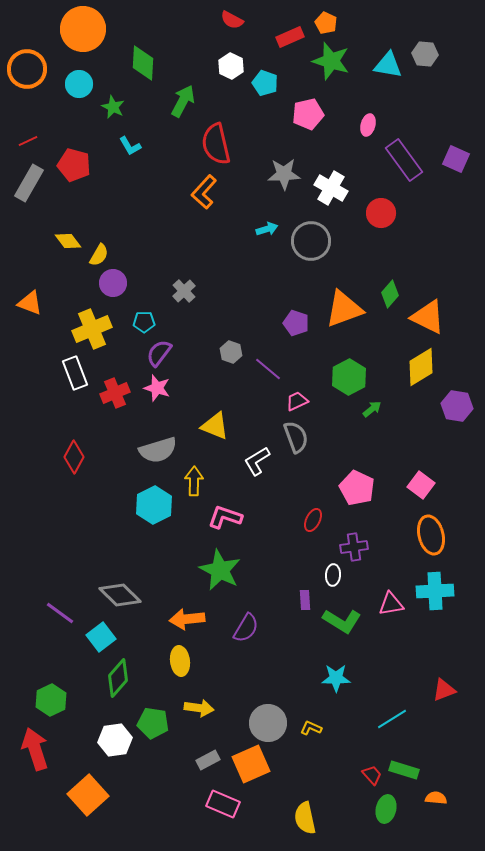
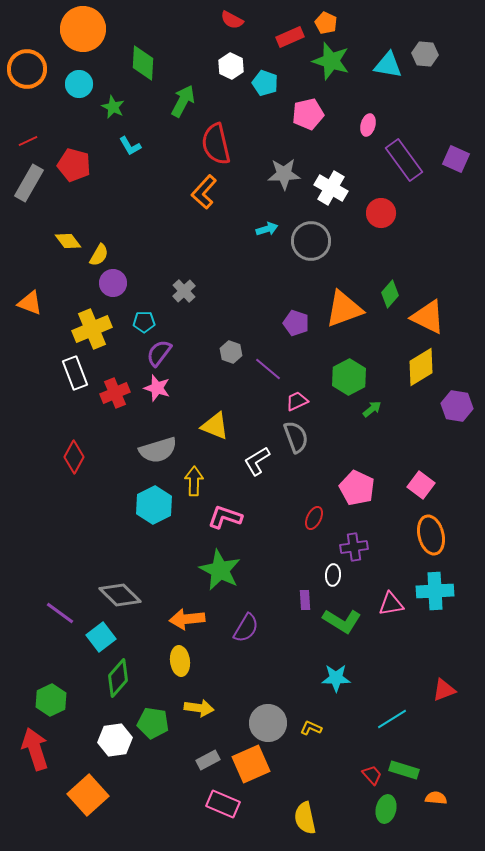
red ellipse at (313, 520): moved 1 px right, 2 px up
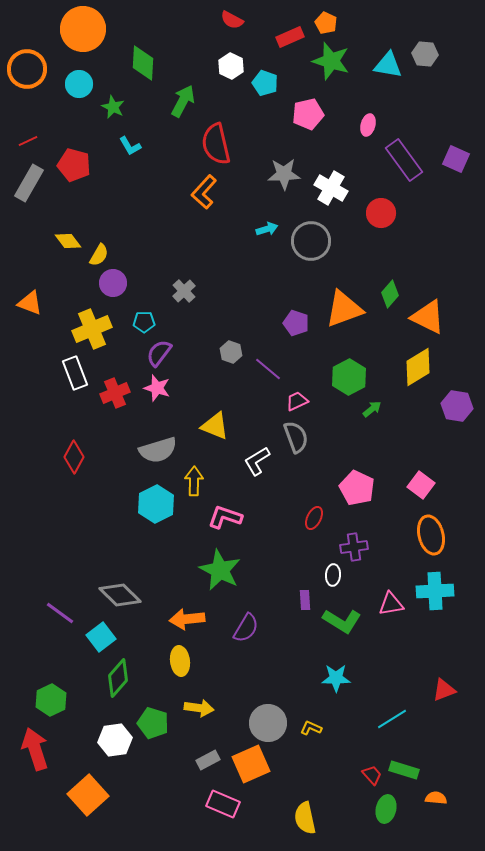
yellow diamond at (421, 367): moved 3 px left
cyan hexagon at (154, 505): moved 2 px right, 1 px up
green pentagon at (153, 723): rotated 8 degrees clockwise
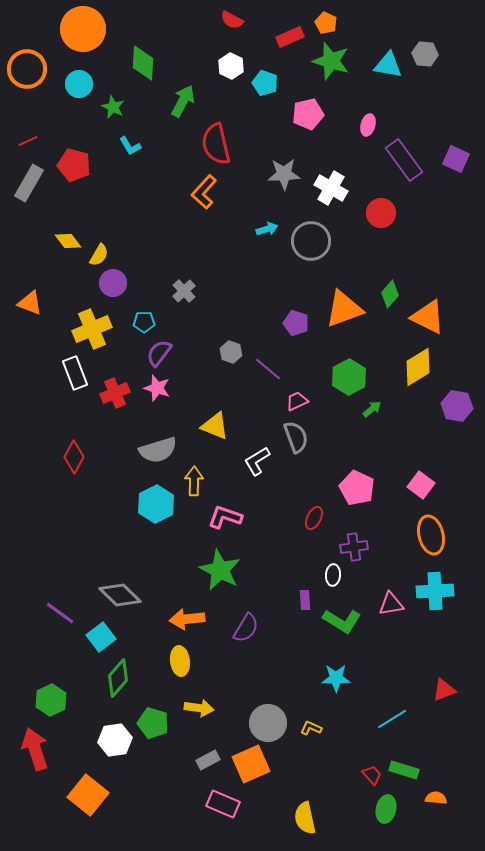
orange square at (88, 795): rotated 9 degrees counterclockwise
